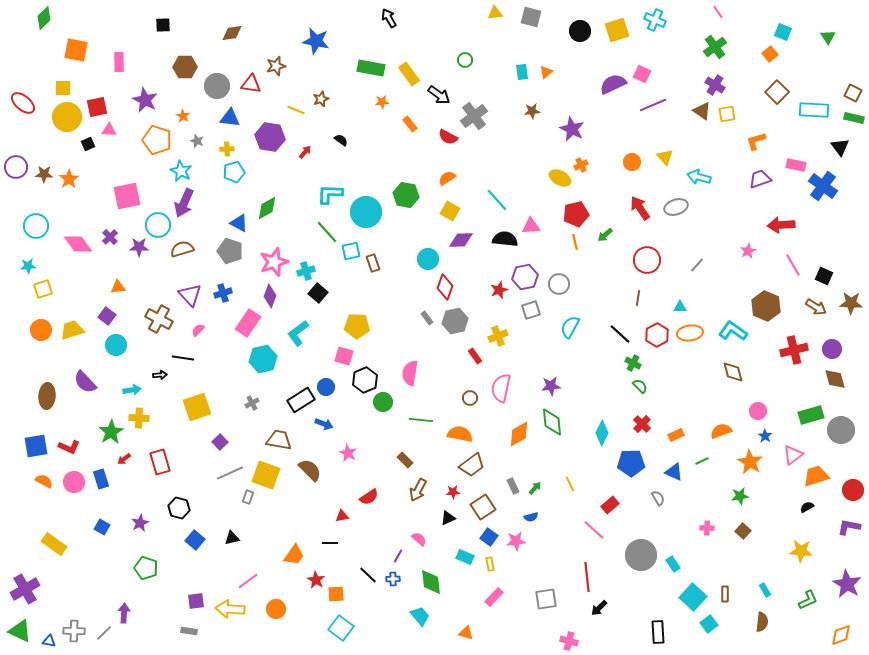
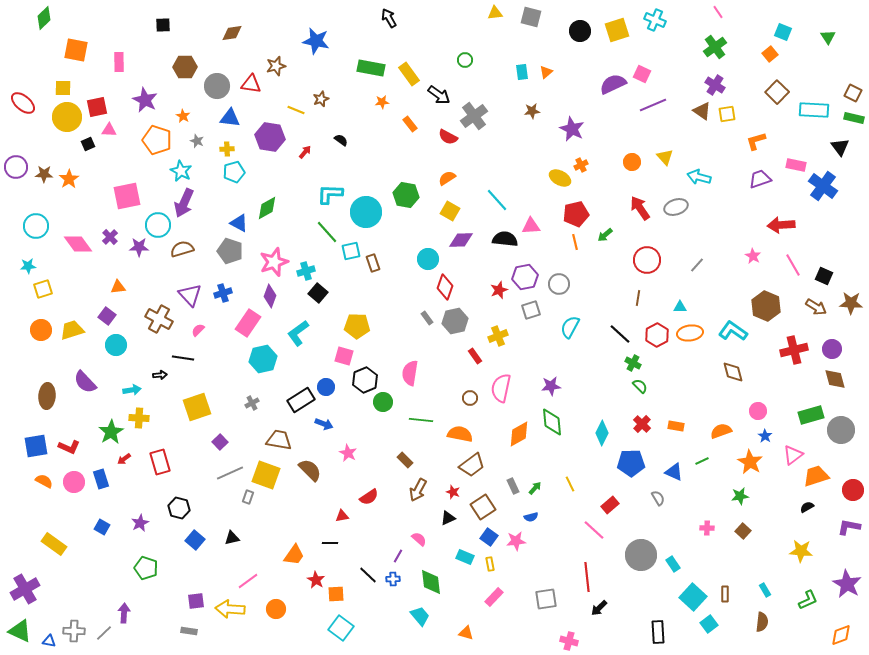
pink star at (748, 251): moved 5 px right, 5 px down; rotated 14 degrees counterclockwise
orange rectangle at (676, 435): moved 9 px up; rotated 35 degrees clockwise
red star at (453, 492): rotated 24 degrees clockwise
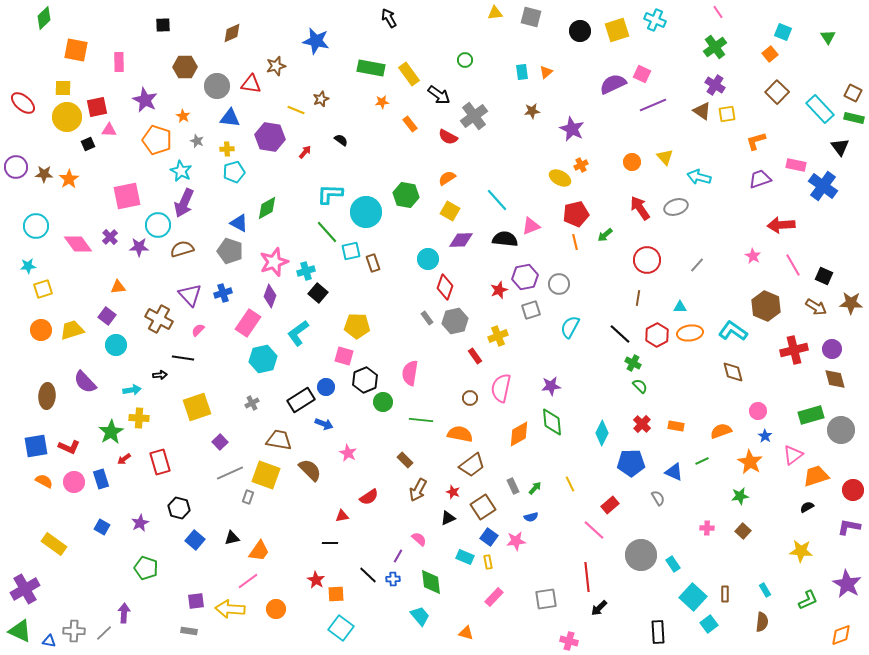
brown diamond at (232, 33): rotated 15 degrees counterclockwise
cyan rectangle at (814, 110): moved 6 px right, 1 px up; rotated 44 degrees clockwise
pink triangle at (531, 226): rotated 18 degrees counterclockwise
orange trapezoid at (294, 555): moved 35 px left, 4 px up
yellow rectangle at (490, 564): moved 2 px left, 2 px up
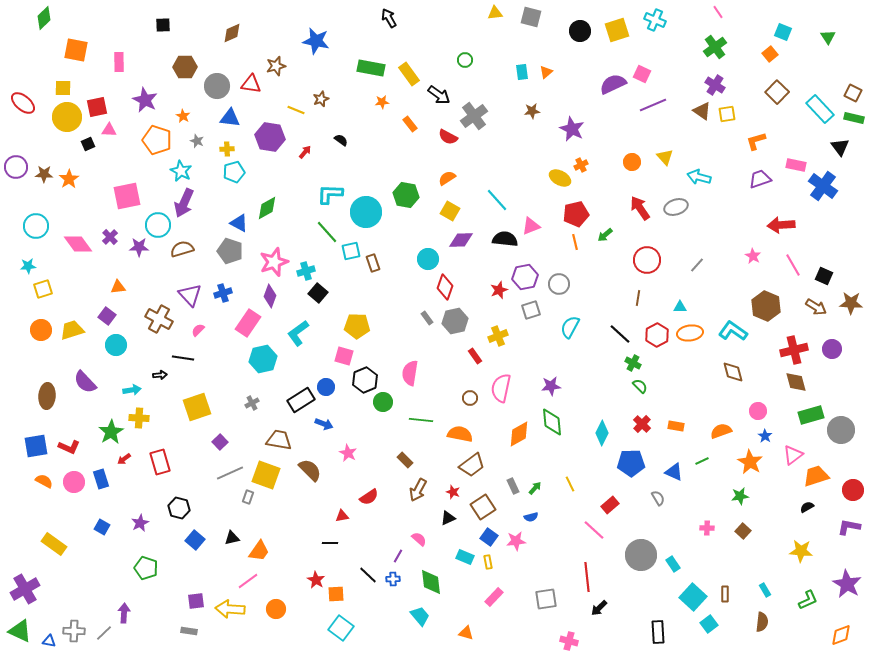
brown diamond at (835, 379): moved 39 px left, 3 px down
